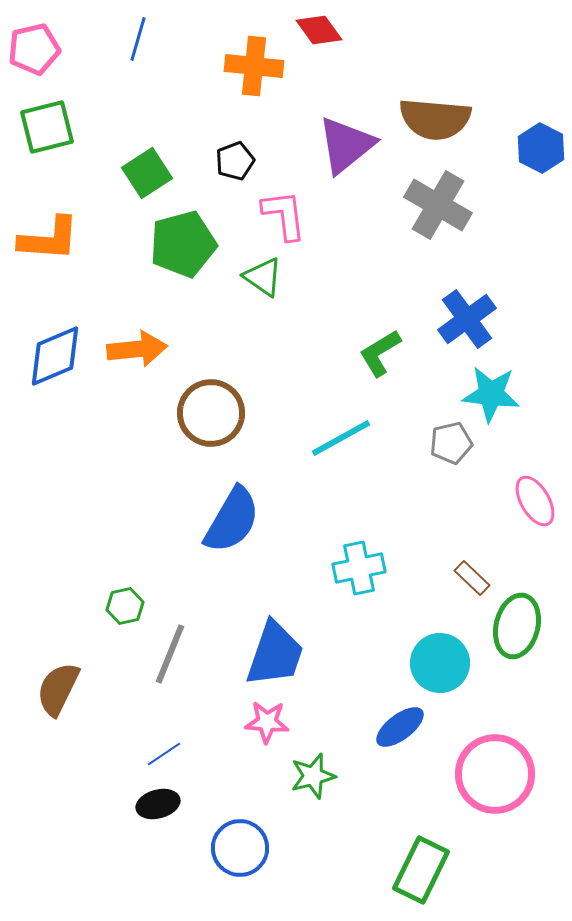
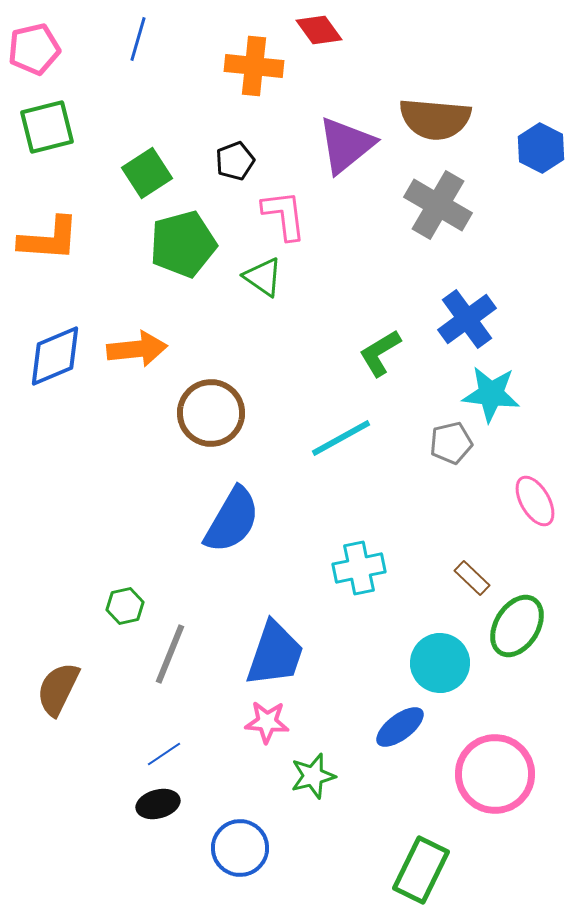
green ellipse at (517, 626): rotated 18 degrees clockwise
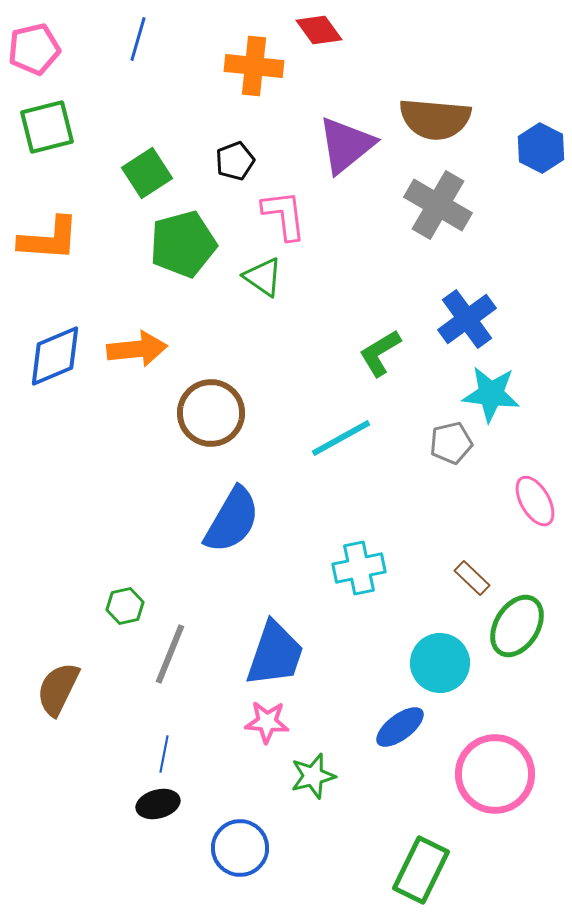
blue line at (164, 754): rotated 45 degrees counterclockwise
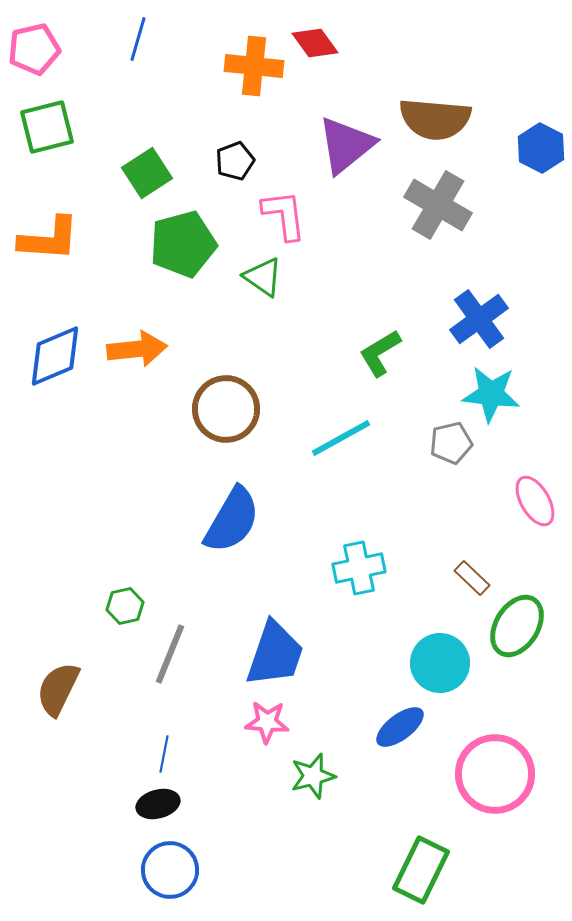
red diamond at (319, 30): moved 4 px left, 13 px down
blue cross at (467, 319): moved 12 px right
brown circle at (211, 413): moved 15 px right, 4 px up
blue circle at (240, 848): moved 70 px left, 22 px down
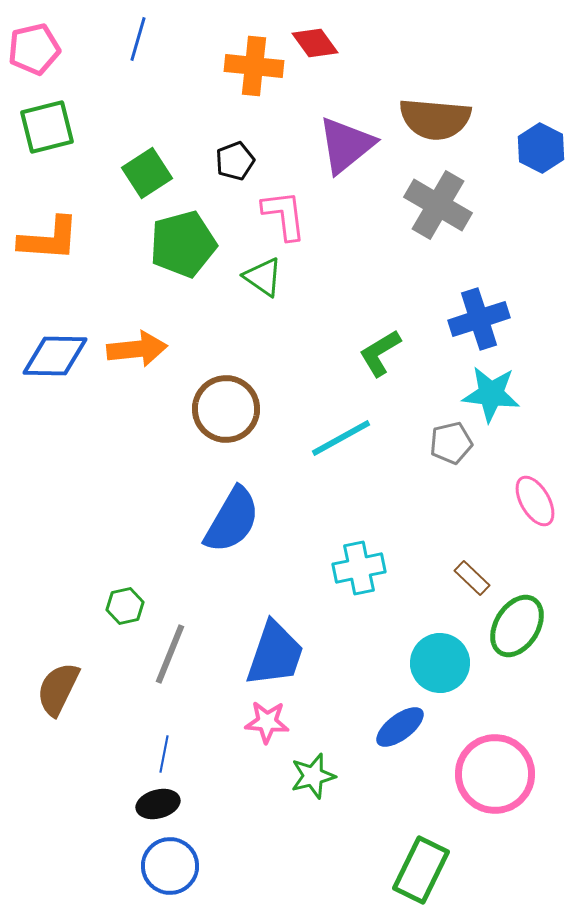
blue cross at (479, 319): rotated 18 degrees clockwise
blue diamond at (55, 356): rotated 24 degrees clockwise
blue circle at (170, 870): moved 4 px up
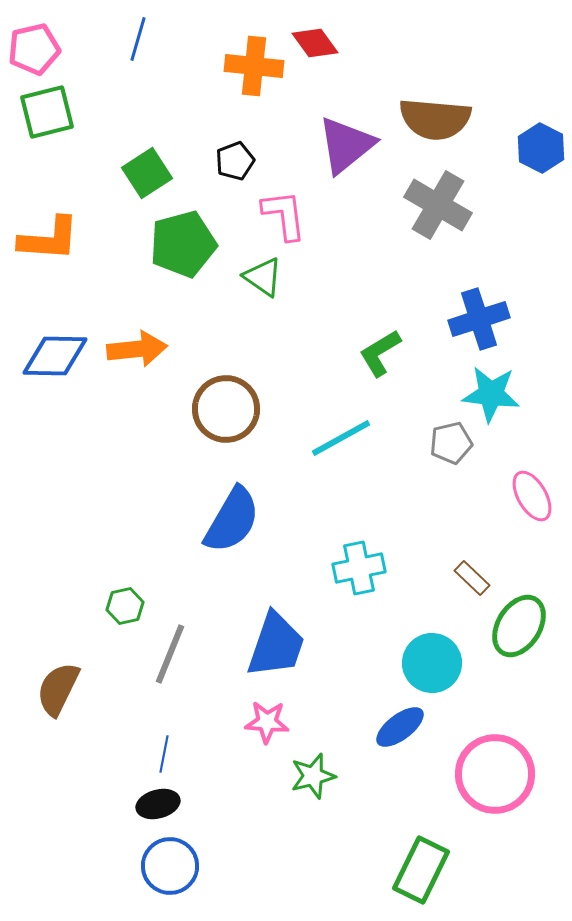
green square at (47, 127): moved 15 px up
pink ellipse at (535, 501): moved 3 px left, 5 px up
green ellipse at (517, 626): moved 2 px right
blue trapezoid at (275, 654): moved 1 px right, 9 px up
cyan circle at (440, 663): moved 8 px left
